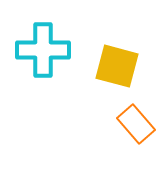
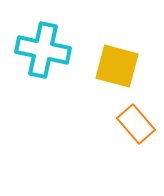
cyan cross: rotated 12 degrees clockwise
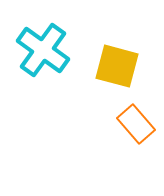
cyan cross: rotated 24 degrees clockwise
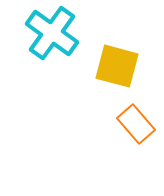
cyan cross: moved 9 px right, 17 px up
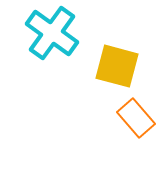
orange rectangle: moved 6 px up
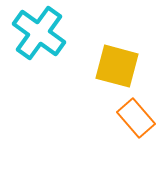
cyan cross: moved 13 px left
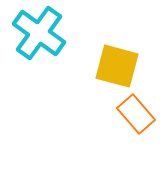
orange rectangle: moved 4 px up
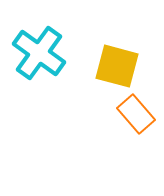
cyan cross: moved 20 px down
